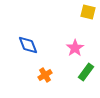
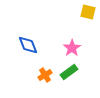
pink star: moved 3 px left
green rectangle: moved 17 px left; rotated 18 degrees clockwise
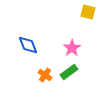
orange cross: rotated 24 degrees counterclockwise
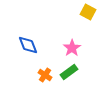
yellow square: rotated 14 degrees clockwise
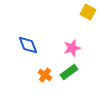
pink star: rotated 18 degrees clockwise
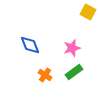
blue diamond: moved 2 px right
green rectangle: moved 5 px right
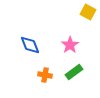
pink star: moved 2 px left, 3 px up; rotated 18 degrees counterclockwise
orange cross: rotated 24 degrees counterclockwise
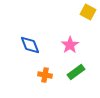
green rectangle: moved 2 px right
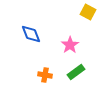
blue diamond: moved 1 px right, 11 px up
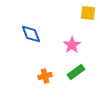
yellow square: moved 1 px down; rotated 21 degrees counterclockwise
pink star: moved 2 px right
orange cross: moved 1 px down; rotated 24 degrees counterclockwise
